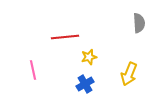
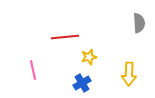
yellow arrow: rotated 20 degrees counterclockwise
blue cross: moved 3 px left, 1 px up
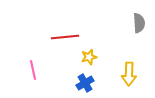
blue cross: moved 3 px right
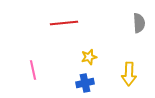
red line: moved 1 px left, 14 px up
blue cross: rotated 18 degrees clockwise
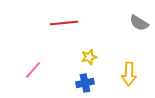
gray semicircle: rotated 126 degrees clockwise
pink line: rotated 54 degrees clockwise
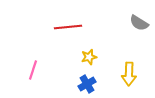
red line: moved 4 px right, 4 px down
pink line: rotated 24 degrees counterclockwise
blue cross: moved 2 px right, 1 px down; rotated 18 degrees counterclockwise
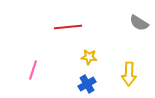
yellow star: rotated 21 degrees clockwise
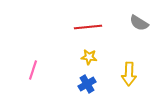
red line: moved 20 px right
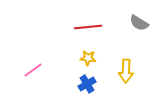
yellow star: moved 1 px left, 1 px down
pink line: rotated 36 degrees clockwise
yellow arrow: moved 3 px left, 3 px up
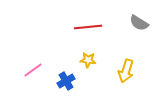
yellow star: moved 2 px down
yellow arrow: rotated 15 degrees clockwise
blue cross: moved 21 px left, 3 px up
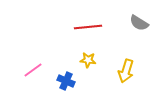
blue cross: rotated 36 degrees counterclockwise
